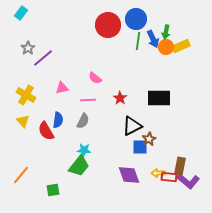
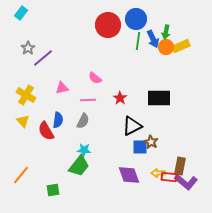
brown star: moved 2 px right, 3 px down; rotated 16 degrees counterclockwise
purple L-shape: moved 2 px left, 1 px down
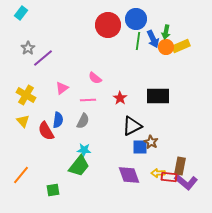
pink triangle: rotated 24 degrees counterclockwise
black rectangle: moved 1 px left, 2 px up
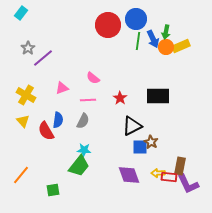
pink semicircle: moved 2 px left
pink triangle: rotated 16 degrees clockwise
purple L-shape: moved 2 px right, 2 px down; rotated 25 degrees clockwise
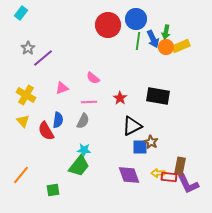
black rectangle: rotated 10 degrees clockwise
pink line: moved 1 px right, 2 px down
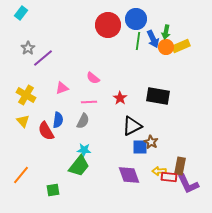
yellow arrow: moved 1 px right, 2 px up
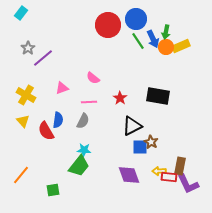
green line: rotated 42 degrees counterclockwise
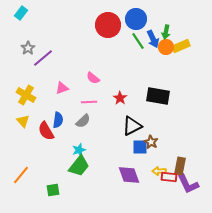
gray semicircle: rotated 21 degrees clockwise
cyan star: moved 5 px left; rotated 24 degrees counterclockwise
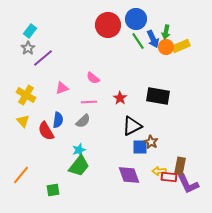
cyan rectangle: moved 9 px right, 18 px down
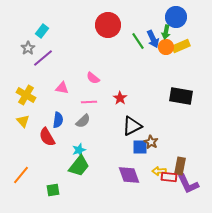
blue circle: moved 40 px right, 2 px up
cyan rectangle: moved 12 px right
pink triangle: rotated 32 degrees clockwise
black rectangle: moved 23 px right
red semicircle: moved 1 px right, 6 px down
